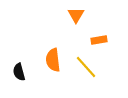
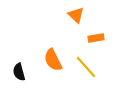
orange triangle: rotated 18 degrees counterclockwise
orange rectangle: moved 3 px left, 2 px up
orange semicircle: rotated 20 degrees counterclockwise
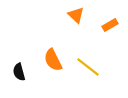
orange rectangle: moved 14 px right, 13 px up; rotated 21 degrees counterclockwise
yellow line: moved 2 px right; rotated 10 degrees counterclockwise
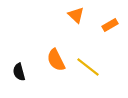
orange semicircle: moved 3 px right
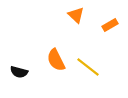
black semicircle: rotated 60 degrees counterclockwise
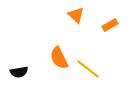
orange semicircle: moved 3 px right, 2 px up
yellow line: moved 2 px down
black semicircle: rotated 24 degrees counterclockwise
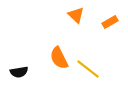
orange rectangle: moved 3 px up
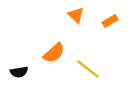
orange rectangle: moved 1 px up
orange semicircle: moved 5 px left, 5 px up; rotated 105 degrees counterclockwise
